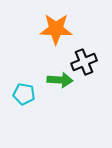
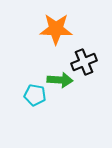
cyan pentagon: moved 11 px right, 1 px down
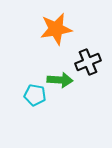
orange star: rotated 12 degrees counterclockwise
black cross: moved 4 px right
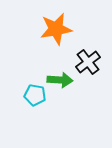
black cross: rotated 15 degrees counterclockwise
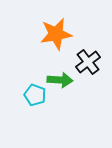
orange star: moved 5 px down
cyan pentagon: rotated 10 degrees clockwise
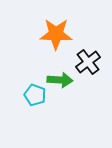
orange star: rotated 12 degrees clockwise
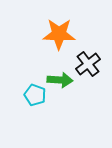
orange star: moved 3 px right
black cross: moved 2 px down
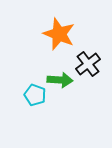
orange star: rotated 20 degrees clockwise
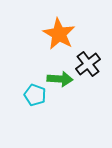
orange star: rotated 8 degrees clockwise
green arrow: moved 1 px up
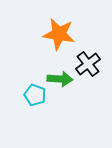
orange star: rotated 20 degrees counterclockwise
